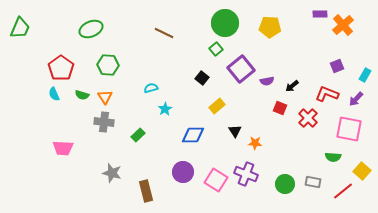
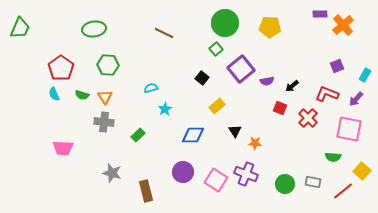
green ellipse at (91, 29): moved 3 px right; rotated 15 degrees clockwise
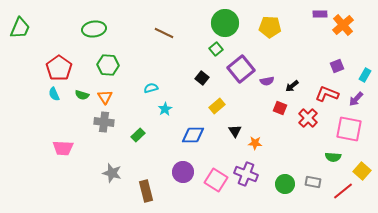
red pentagon at (61, 68): moved 2 px left
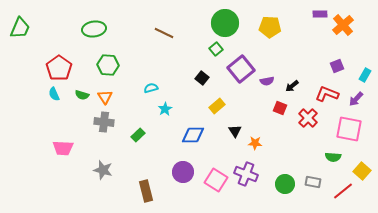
gray star at (112, 173): moved 9 px left, 3 px up
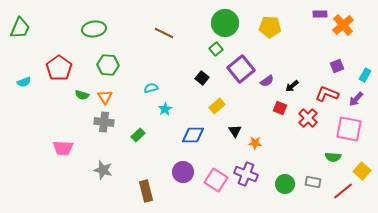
purple semicircle at (267, 81): rotated 24 degrees counterclockwise
cyan semicircle at (54, 94): moved 30 px left, 12 px up; rotated 88 degrees counterclockwise
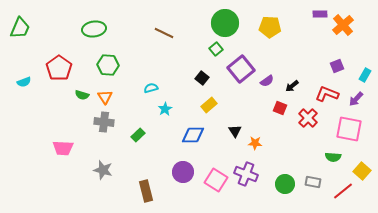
yellow rectangle at (217, 106): moved 8 px left, 1 px up
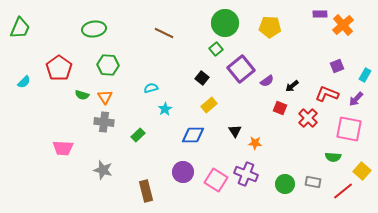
cyan semicircle at (24, 82): rotated 24 degrees counterclockwise
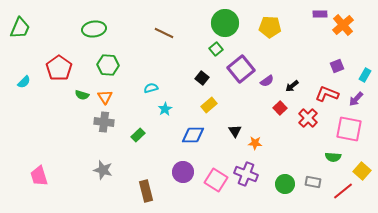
red square at (280, 108): rotated 24 degrees clockwise
pink trapezoid at (63, 148): moved 24 px left, 28 px down; rotated 70 degrees clockwise
